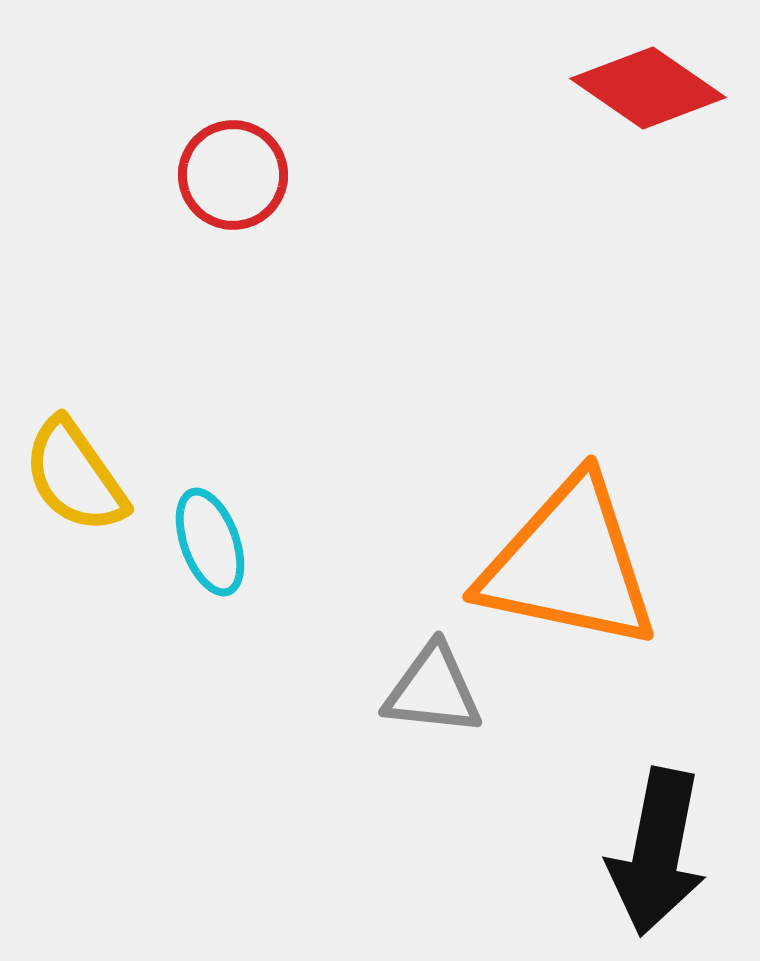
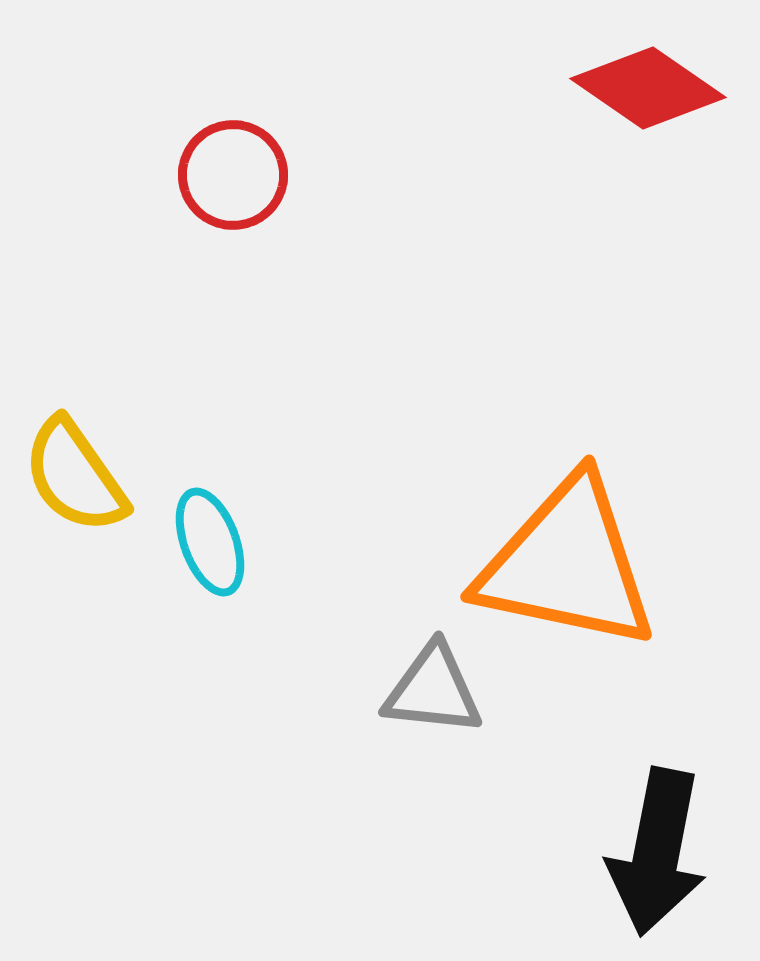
orange triangle: moved 2 px left
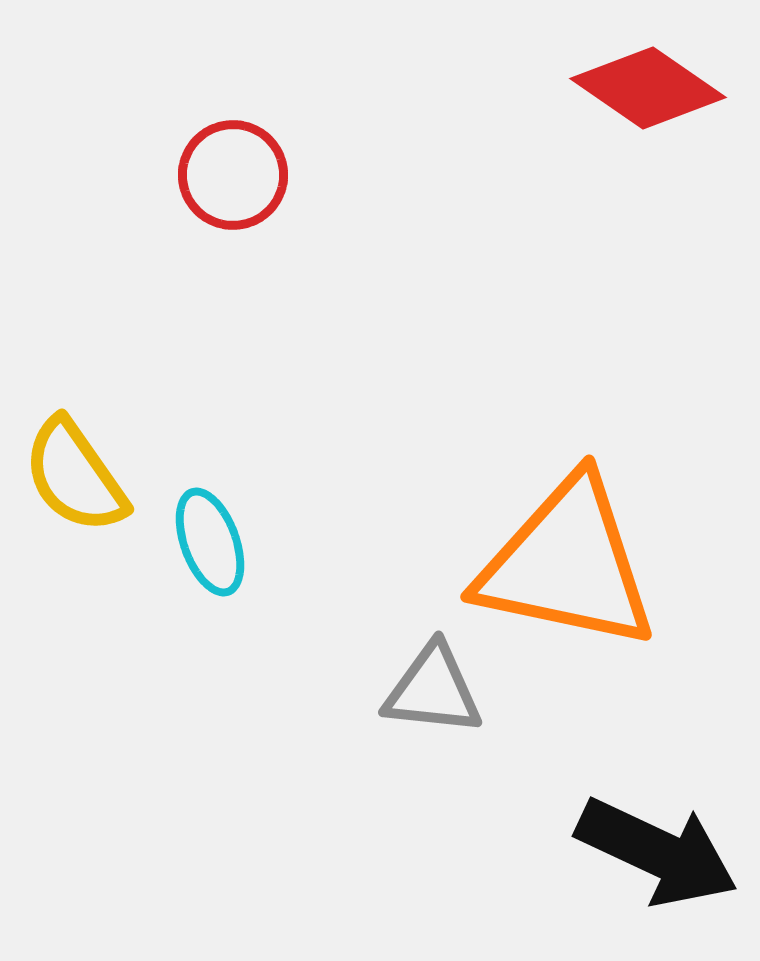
black arrow: rotated 76 degrees counterclockwise
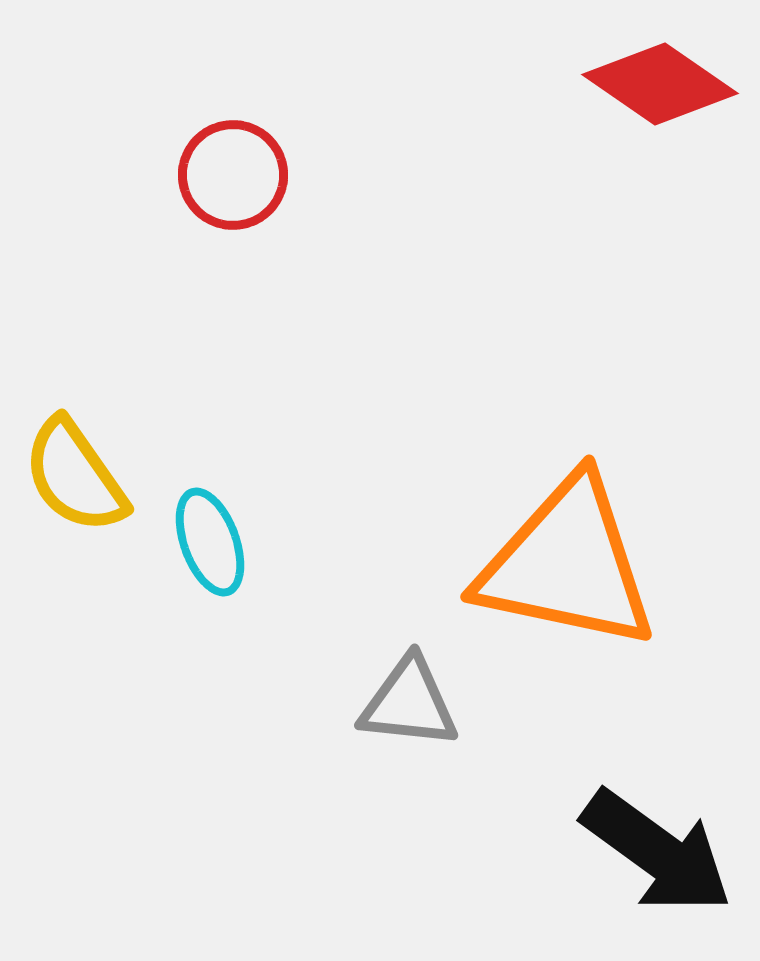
red diamond: moved 12 px right, 4 px up
gray triangle: moved 24 px left, 13 px down
black arrow: rotated 11 degrees clockwise
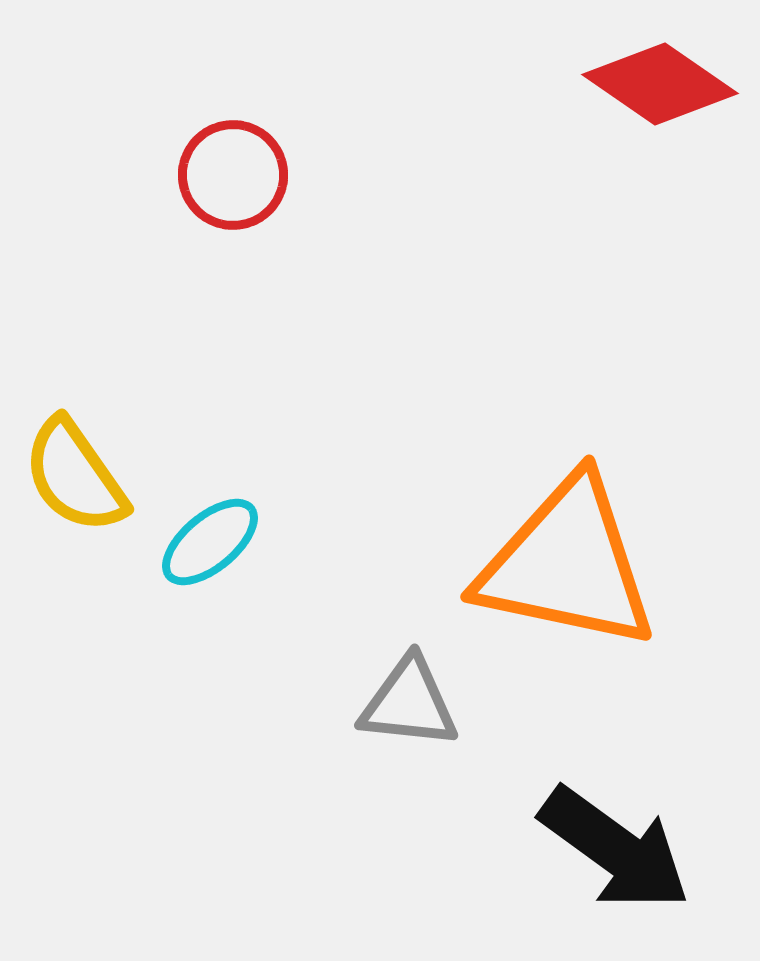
cyan ellipse: rotated 70 degrees clockwise
black arrow: moved 42 px left, 3 px up
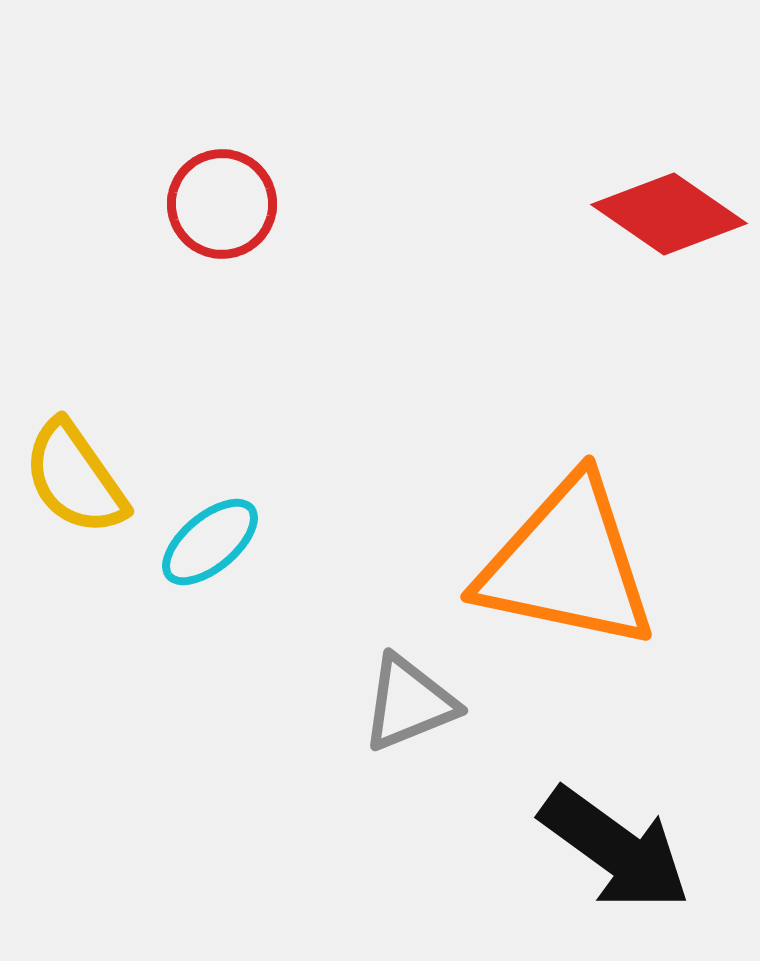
red diamond: moved 9 px right, 130 px down
red circle: moved 11 px left, 29 px down
yellow semicircle: moved 2 px down
gray triangle: rotated 28 degrees counterclockwise
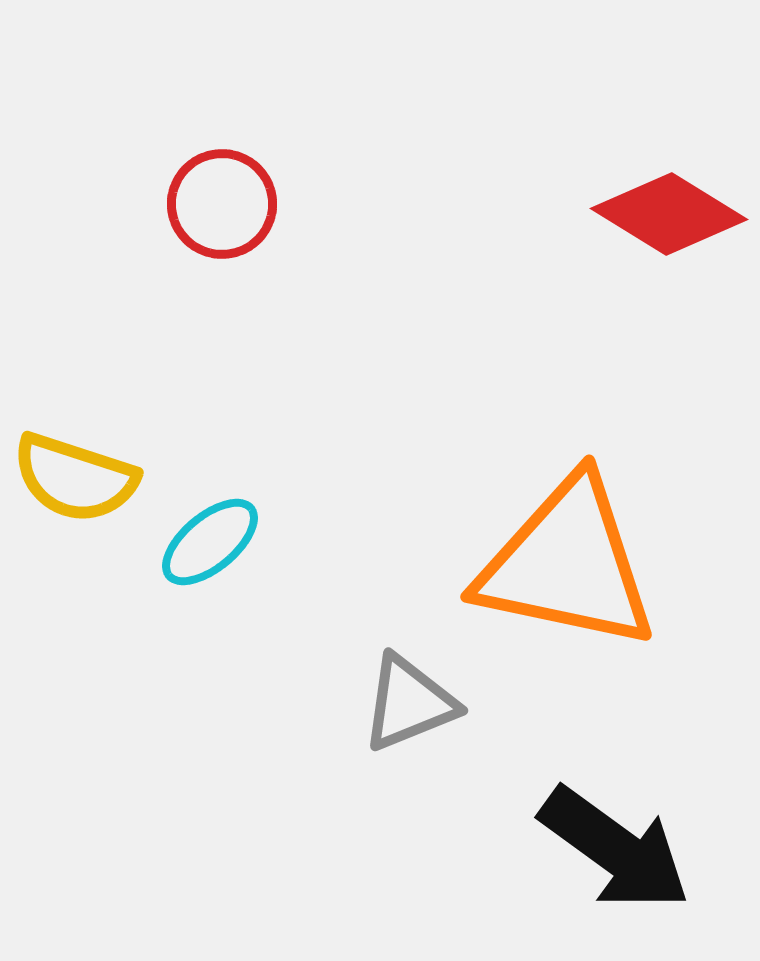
red diamond: rotated 3 degrees counterclockwise
yellow semicircle: rotated 37 degrees counterclockwise
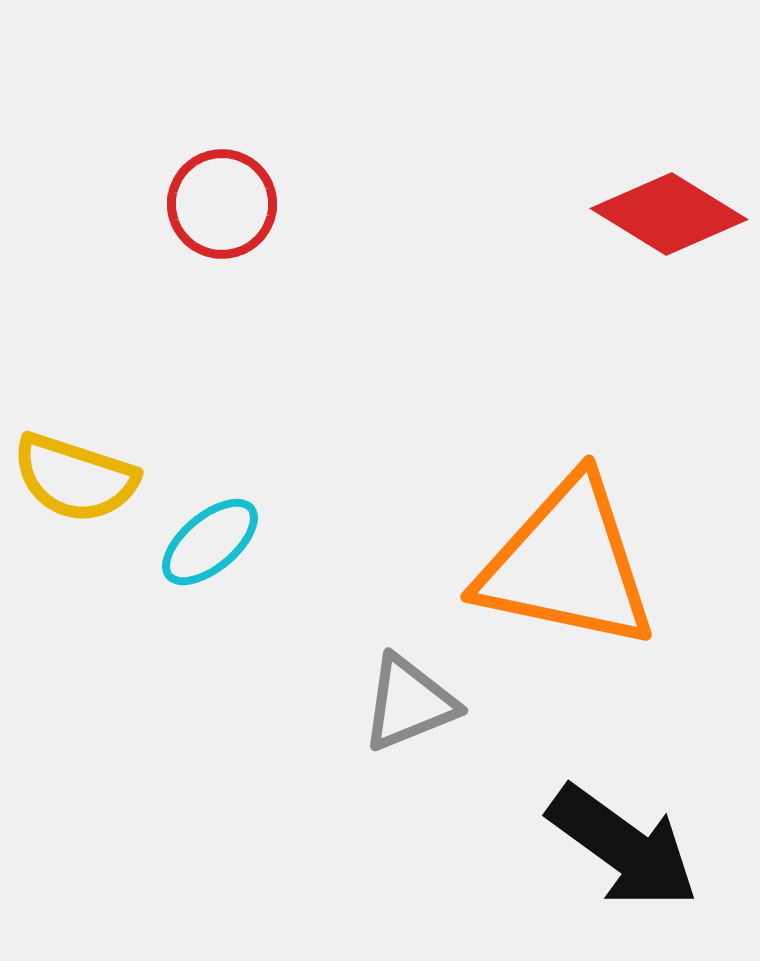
black arrow: moved 8 px right, 2 px up
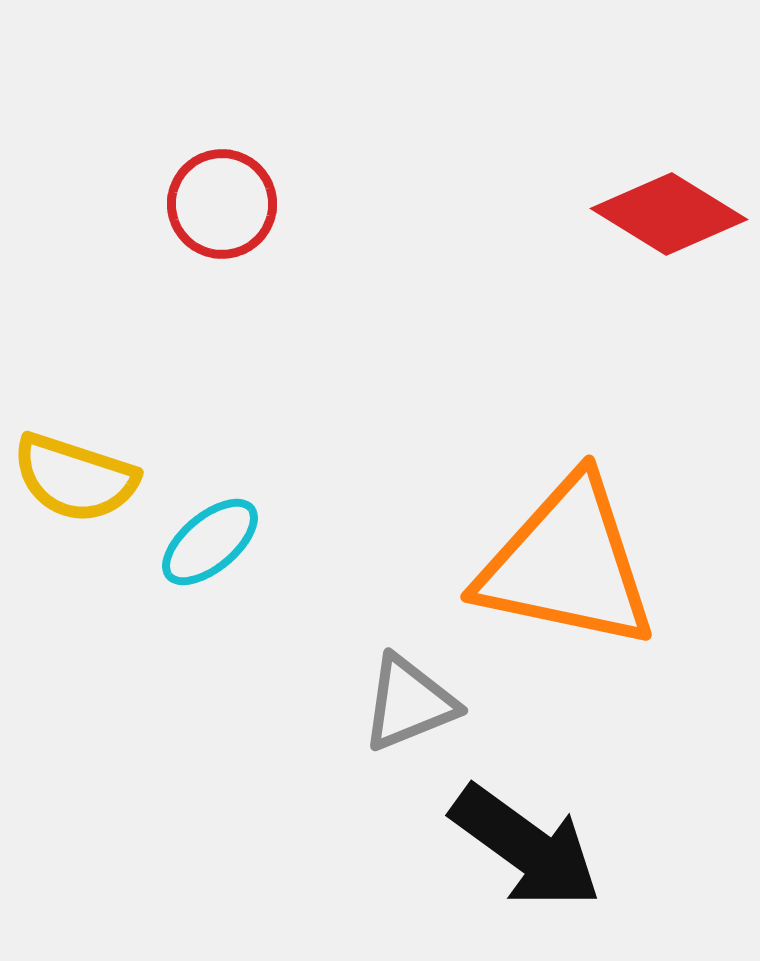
black arrow: moved 97 px left
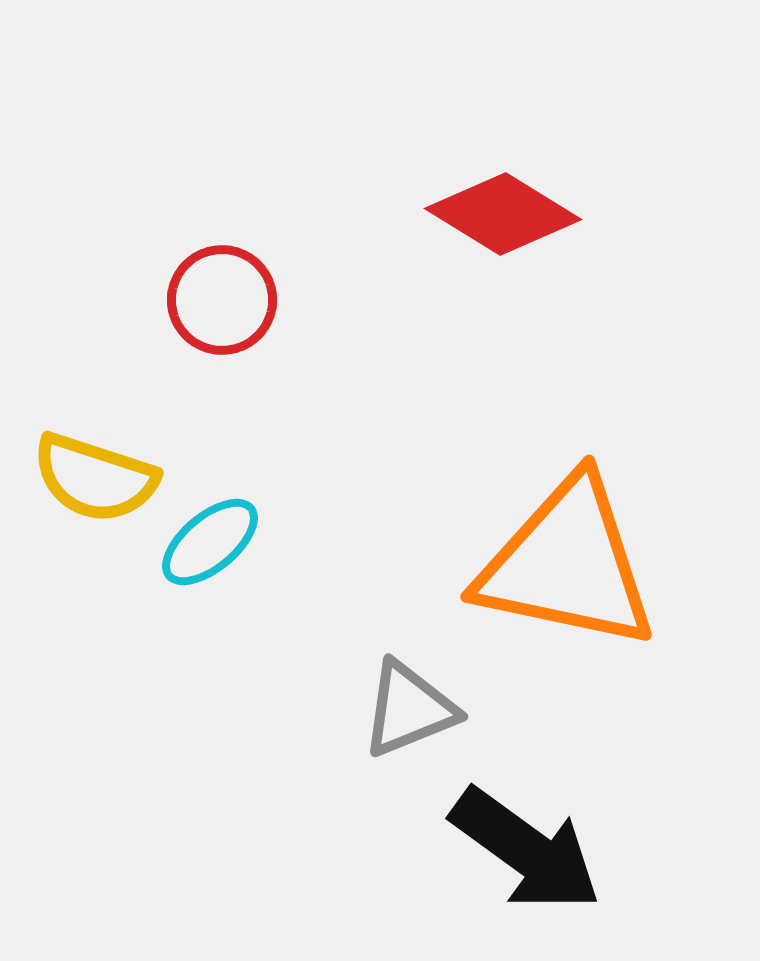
red circle: moved 96 px down
red diamond: moved 166 px left
yellow semicircle: moved 20 px right
gray triangle: moved 6 px down
black arrow: moved 3 px down
